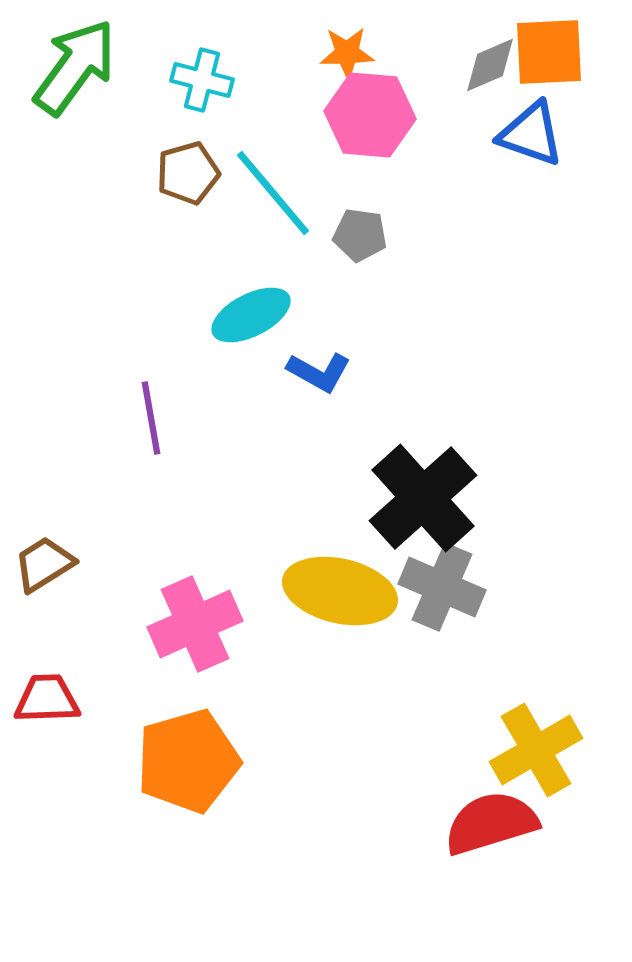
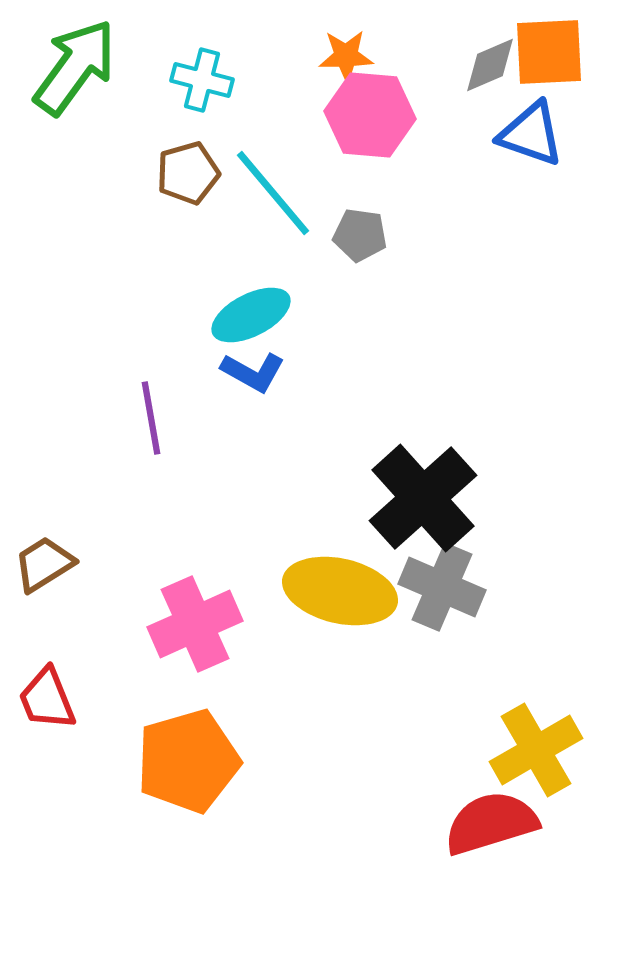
orange star: moved 1 px left, 3 px down
blue L-shape: moved 66 px left
red trapezoid: rotated 110 degrees counterclockwise
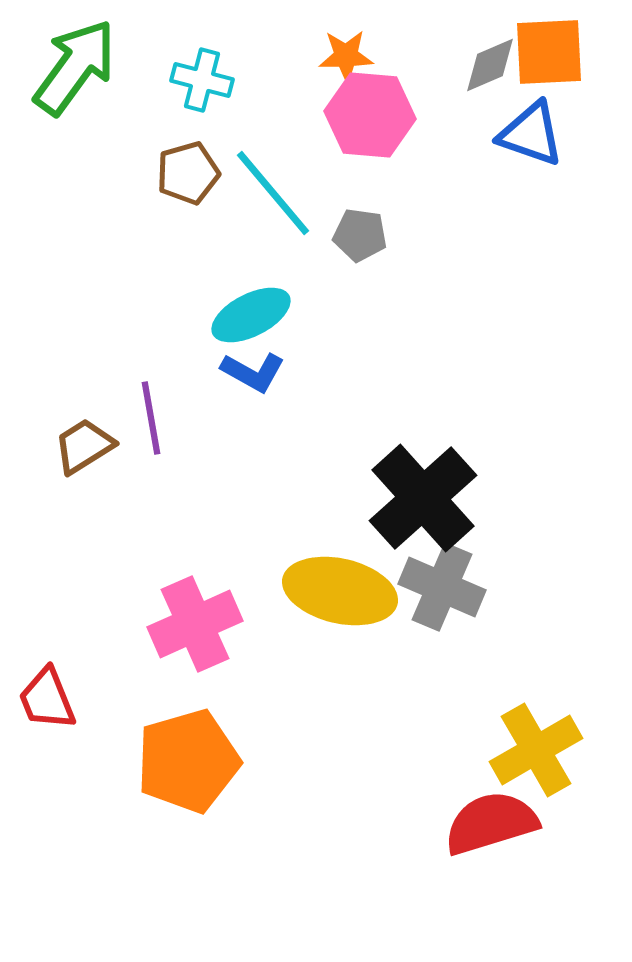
brown trapezoid: moved 40 px right, 118 px up
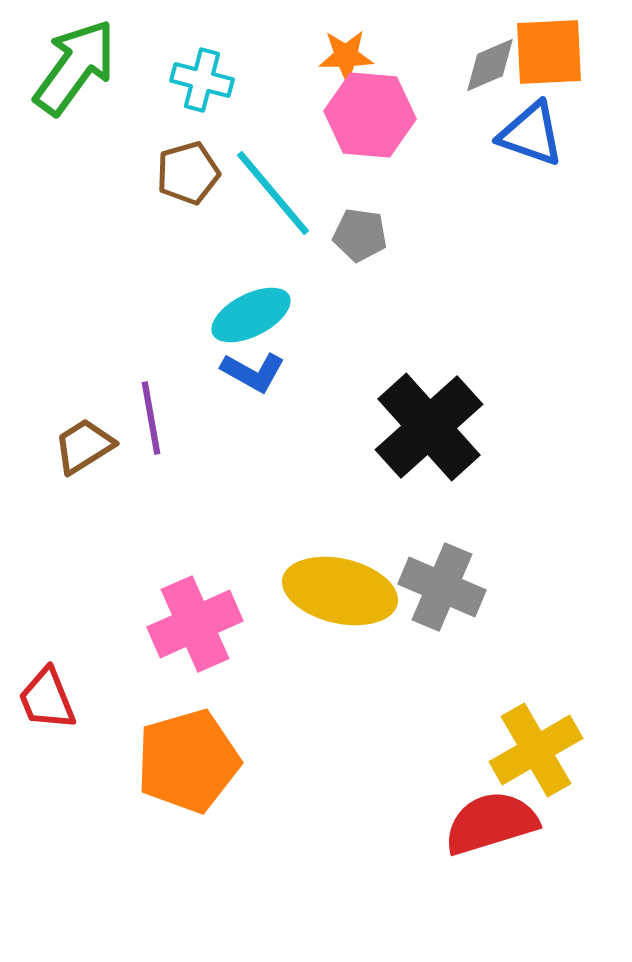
black cross: moved 6 px right, 71 px up
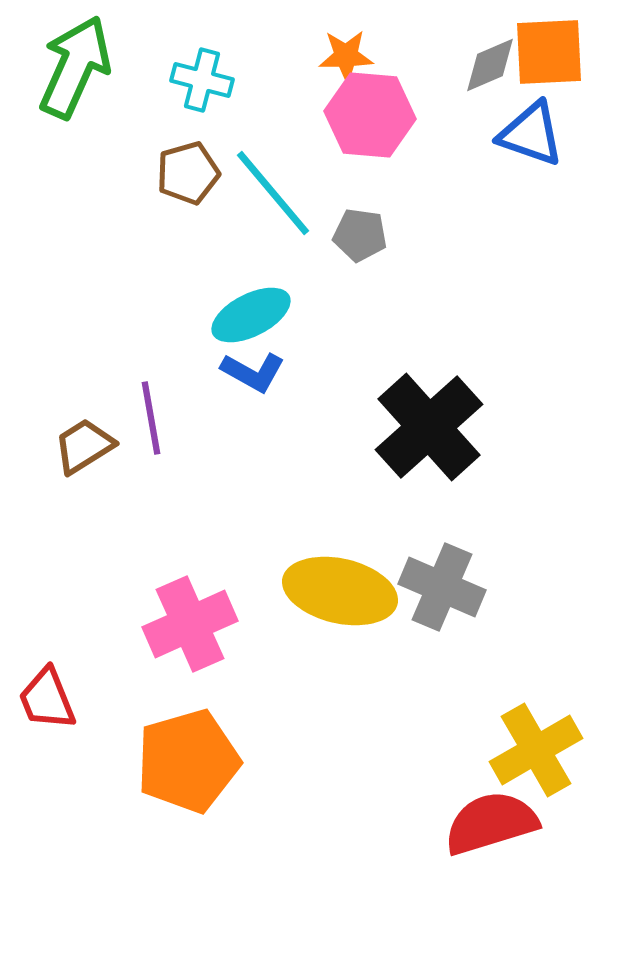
green arrow: rotated 12 degrees counterclockwise
pink cross: moved 5 px left
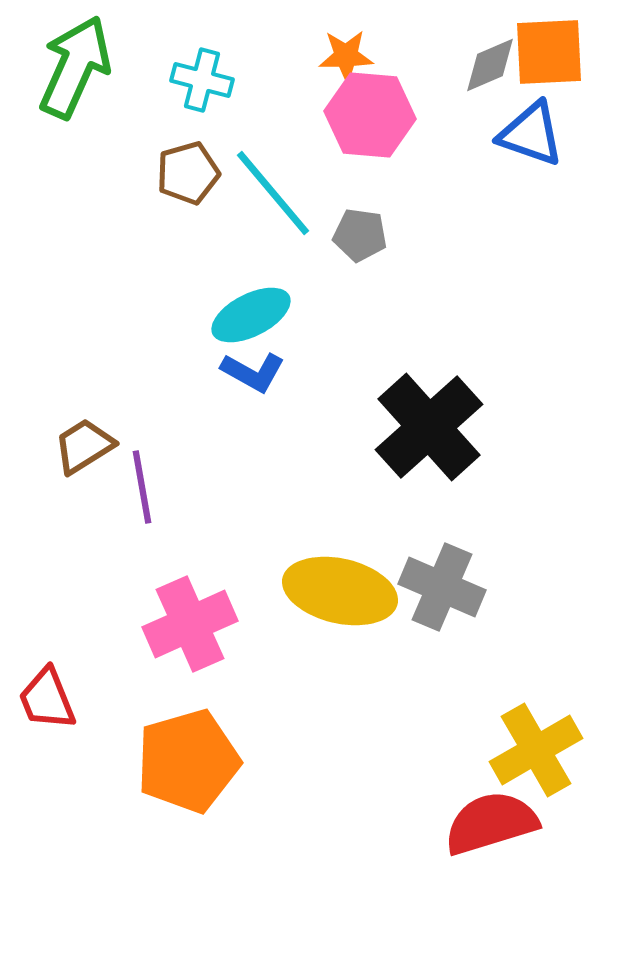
purple line: moved 9 px left, 69 px down
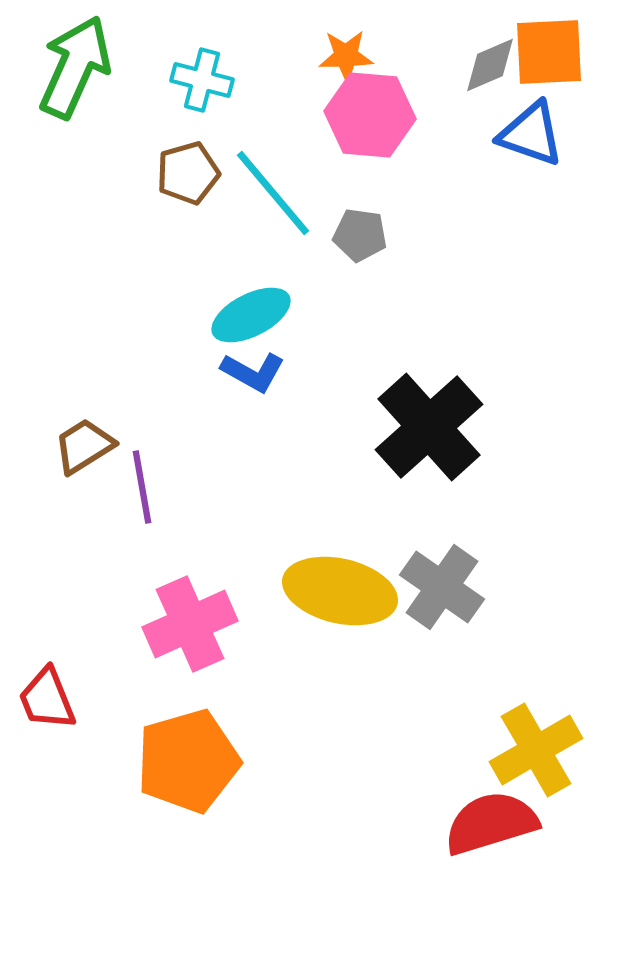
gray cross: rotated 12 degrees clockwise
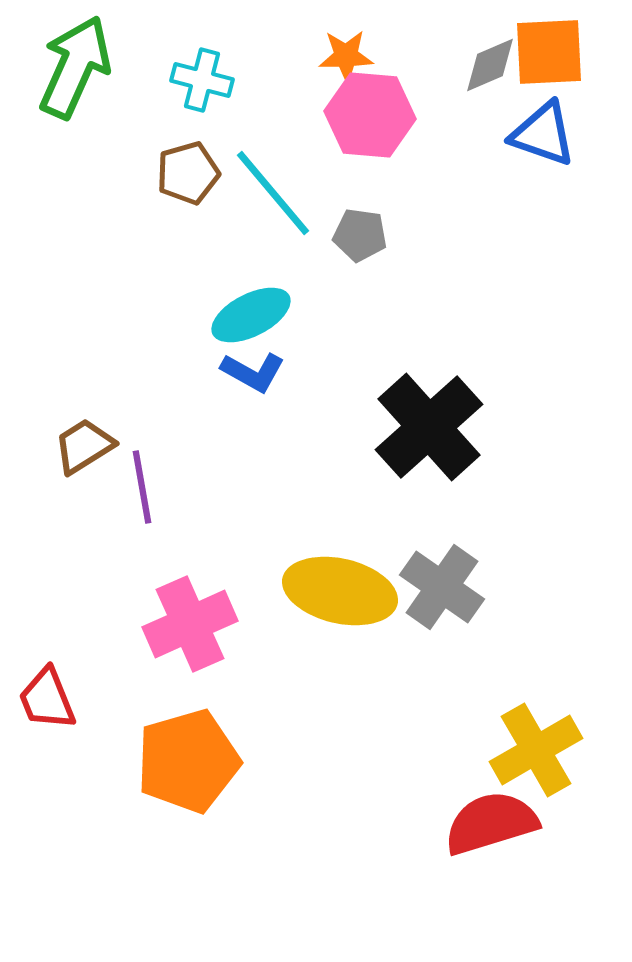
blue triangle: moved 12 px right
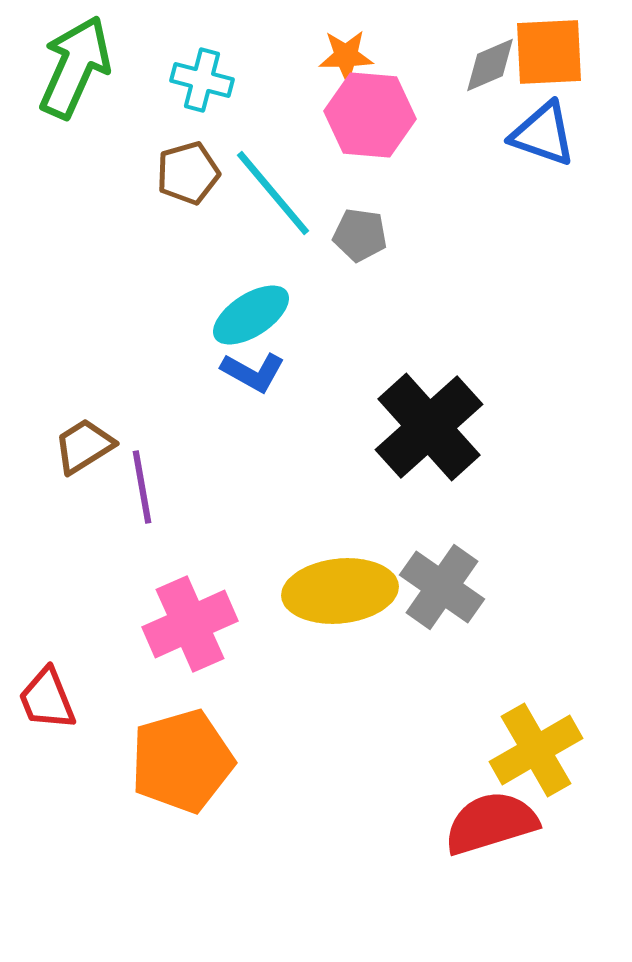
cyan ellipse: rotated 6 degrees counterclockwise
yellow ellipse: rotated 19 degrees counterclockwise
orange pentagon: moved 6 px left
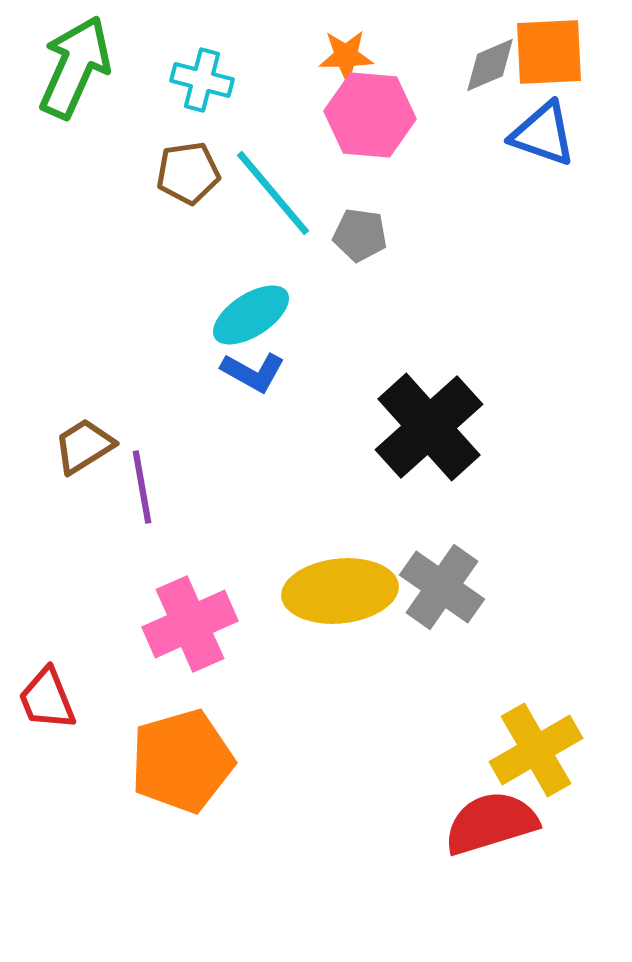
brown pentagon: rotated 8 degrees clockwise
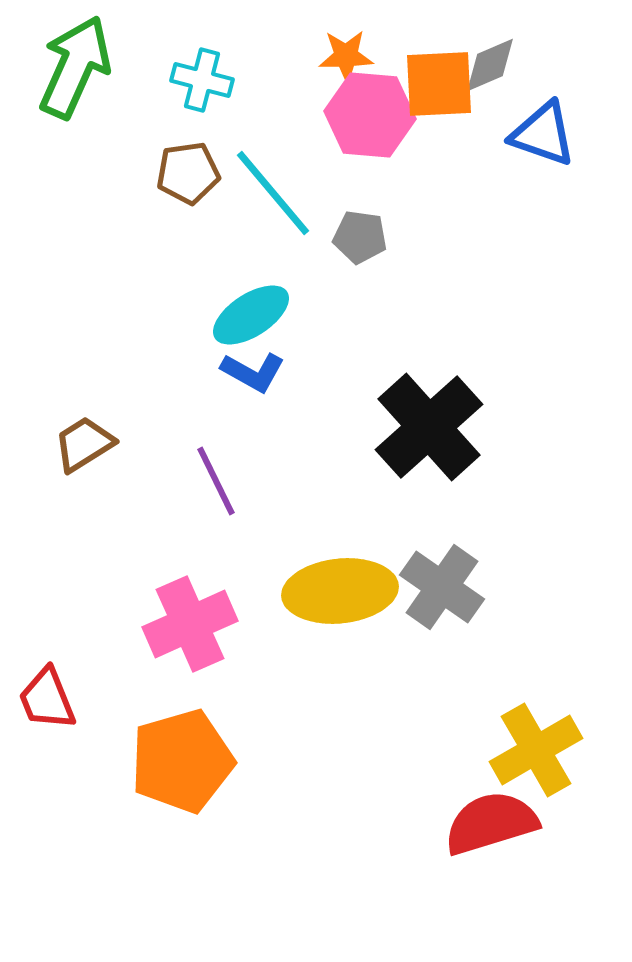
orange square: moved 110 px left, 32 px down
gray pentagon: moved 2 px down
brown trapezoid: moved 2 px up
purple line: moved 74 px right, 6 px up; rotated 16 degrees counterclockwise
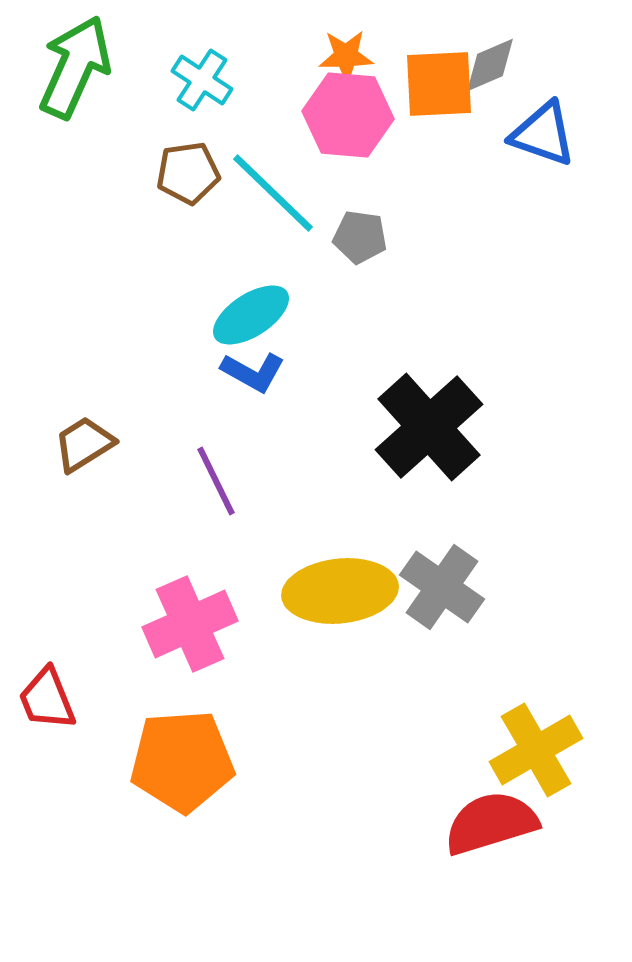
cyan cross: rotated 18 degrees clockwise
pink hexagon: moved 22 px left
cyan line: rotated 6 degrees counterclockwise
orange pentagon: rotated 12 degrees clockwise
